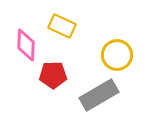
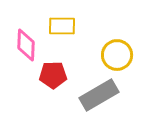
yellow rectangle: rotated 24 degrees counterclockwise
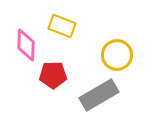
yellow rectangle: rotated 20 degrees clockwise
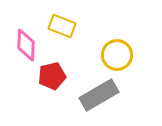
red pentagon: moved 1 px left, 1 px down; rotated 12 degrees counterclockwise
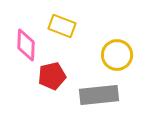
gray rectangle: rotated 24 degrees clockwise
